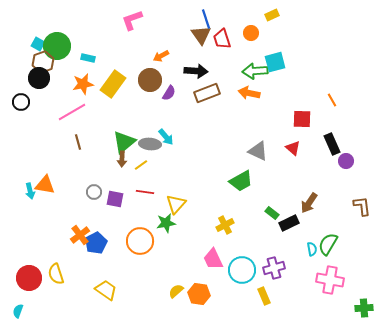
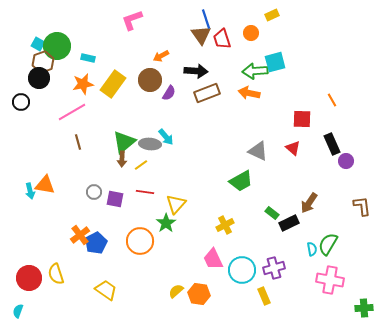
green star at (166, 223): rotated 24 degrees counterclockwise
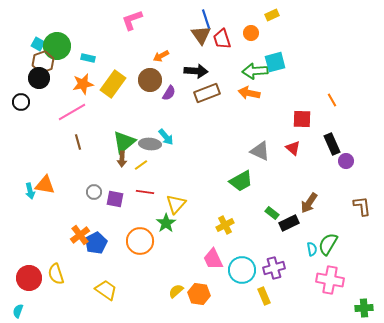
gray triangle at (258, 151): moved 2 px right
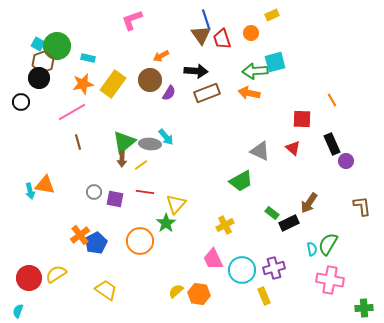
yellow semicircle at (56, 274): rotated 75 degrees clockwise
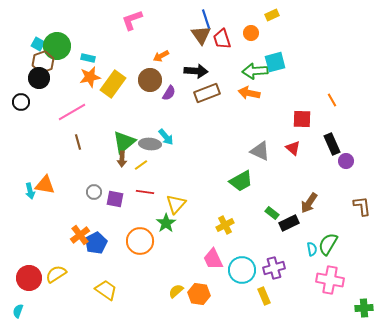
orange star at (83, 84): moved 7 px right, 7 px up
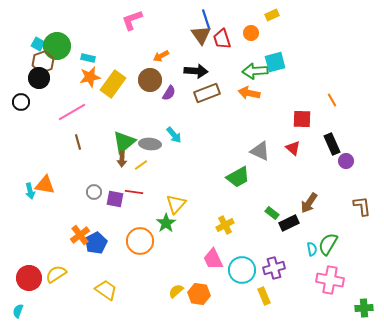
cyan arrow at (166, 137): moved 8 px right, 2 px up
green trapezoid at (241, 181): moved 3 px left, 4 px up
red line at (145, 192): moved 11 px left
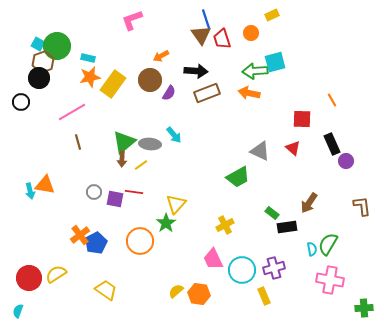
black rectangle at (289, 223): moved 2 px left, 4 px down; rotated 18 degrees clockwise
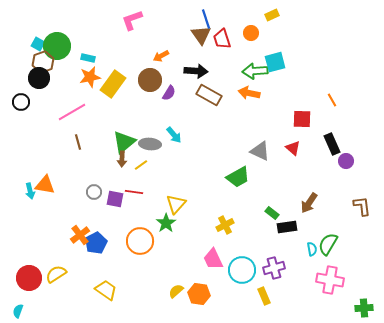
brown rectangle at (207, 93): moved 2 px right, 2 px down; rotated 50 degrees clockwise
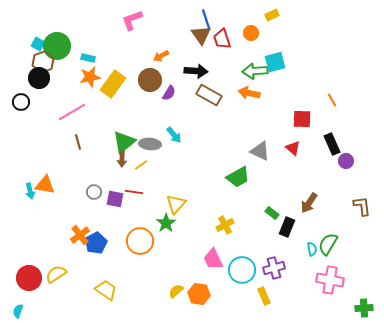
black rectangle at (287, 227): rotated 60 degrees counterclockwise
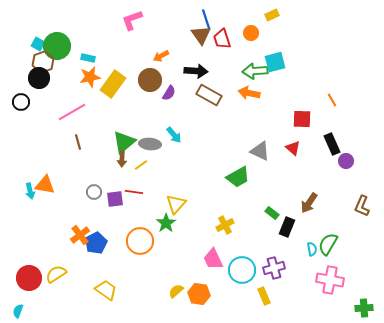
purple square at (115, 199): rotated 18 degrees counterclockwise
brown L-shape at (362, 206): rotated 150 degrees counterclockwise
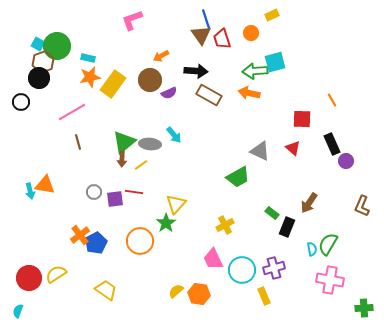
purple semicircle at (169, 93): rotated 35 degrees clockwise
